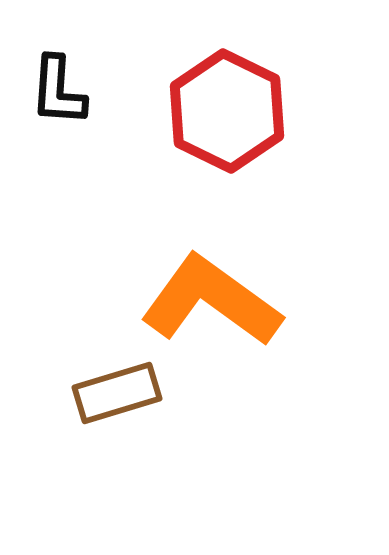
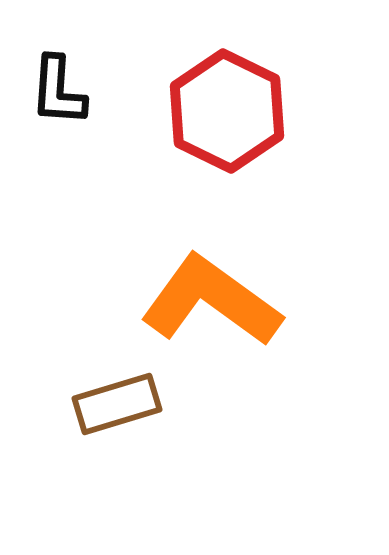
brown rectangle: moved 11 px down
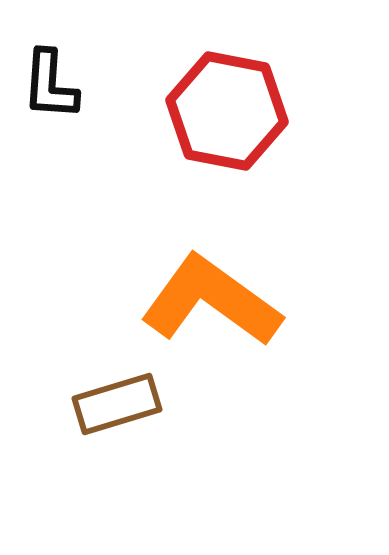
black L-shape: moved 8 px left, 6 px up
red hexagon: rotated 15 degrees counterclockwise
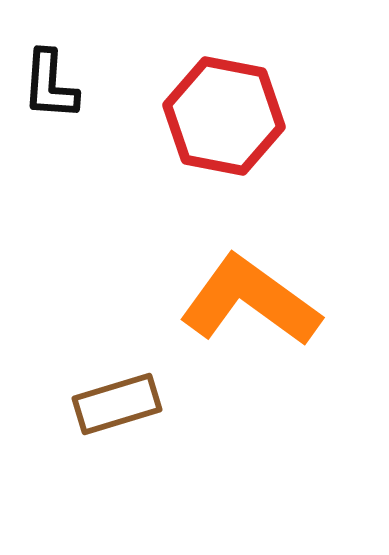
red hexagon: moved 3 px left, 5 px down
orange L-shape: moved 39 px right
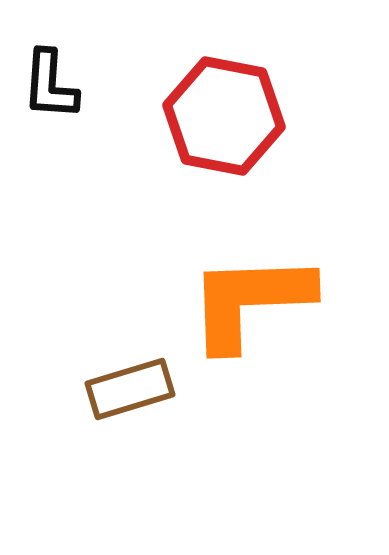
orange L-shape: rotated 38 degrees counterclockwise
brown rectangle: moved 13 px right, 15 px up
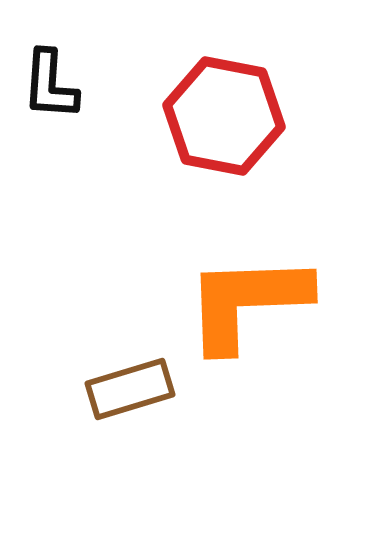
orange L-shape: moved 3 px left, 1 px down
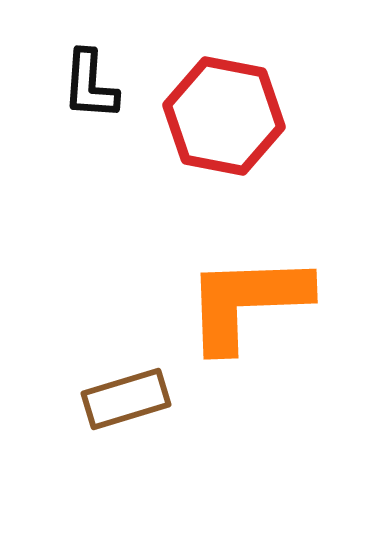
black L-shape: moved 40 px right
brown rectangle: moved 4 px left, 10 px down
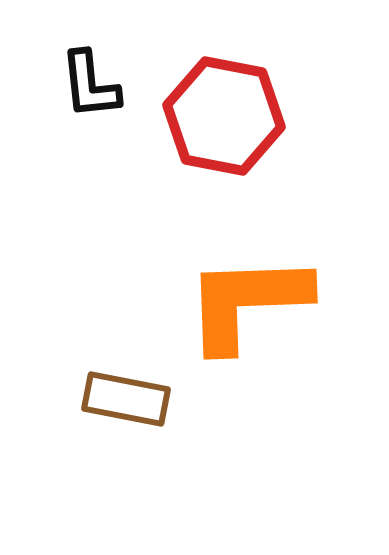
black L-shape: rotated 10 degrees counterclockwise
brown rectangle: rotated 28 degrees clockwise
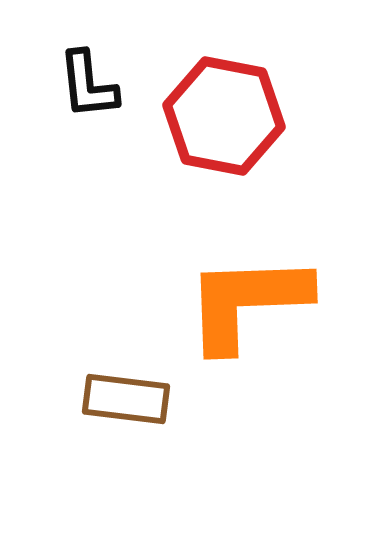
black L-shape: moved 2 px left
brown rectangle: rotated 4 degrees counterclockwise
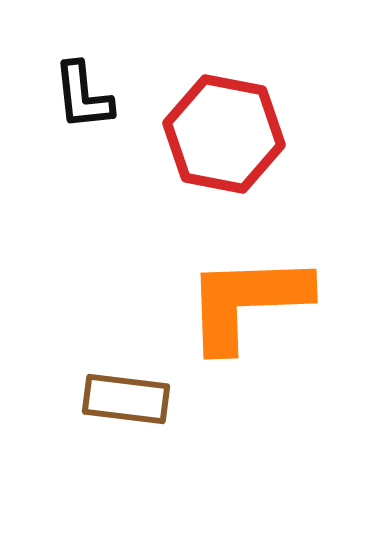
black L-shape: moved 5 px left, 11 px down
red hexagon: moved 18 px down
